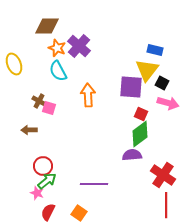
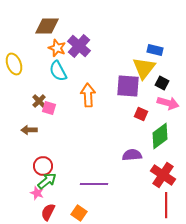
yellow triangle: moved 3 px left, 2 px up
purple square: moved 3 px left, 1 px up
brown cross: rotated 16 degrees clockwise
green diamond: moved 20 px right, 2 px down
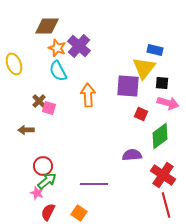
black square: rotated 24 degrees counterclockwise
brown arrow: moved 3 px left
red line: rotated 15 degrees counterclockwise
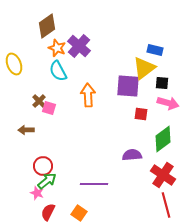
brown diamond: rotated 35 degrees counterclockwise
yellow triangle: rotated 15 degrees clockwise
red square: rotated 16 degrees counterclockwise
green diamond: moved 3 px right, 3 px down
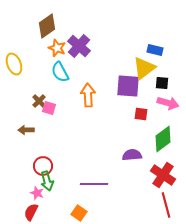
cyan semicircle: moved 2 px right, 1 px down
green arrow: rotated 114 degrees clockwise
red semicircle: moved 17 px left
